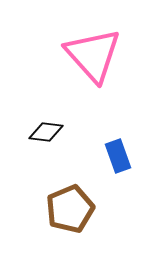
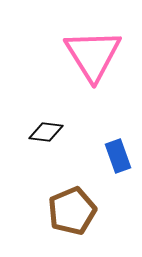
pink triangle: rotated 10 degrees clockwise
brown pentagon: moved 2 px right, 2 px down
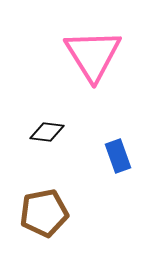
black diamond: moved 1 px right
brown pentagon: moved 28 px left, 2 px down; rotated 12 degrees clockwise
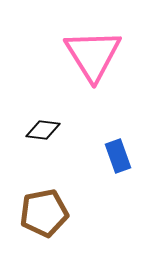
black diamond: moved 4 px left, 2 px up
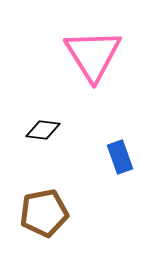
blue rectangle: moved 2 px right, 1 px down
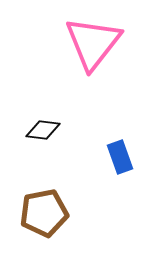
pink triangle: moved 12 px up; rotated 10 degrees clockwise
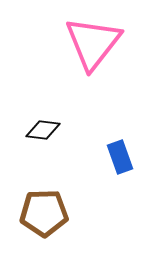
brown pentagon: rotated 9 degrees clockwise
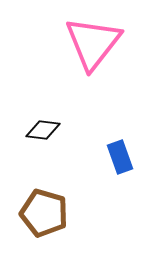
brown pentagon: rotated 18 degrees clockwise
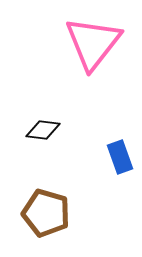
brown pentagon: moved 2 px right
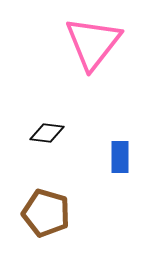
black diamond: moved 4 px right, 3 px down
blue rectangle: rotated 20 degrees clockwise
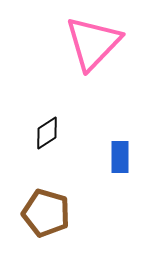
pink triangle: rotated 6 degrees clockwise
black diamond: rotated 40 degrees counterclockwise
